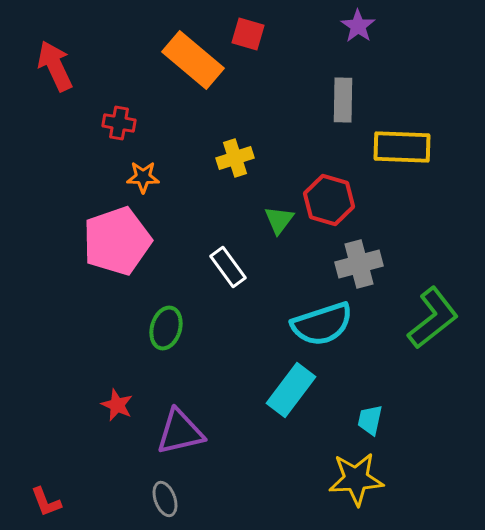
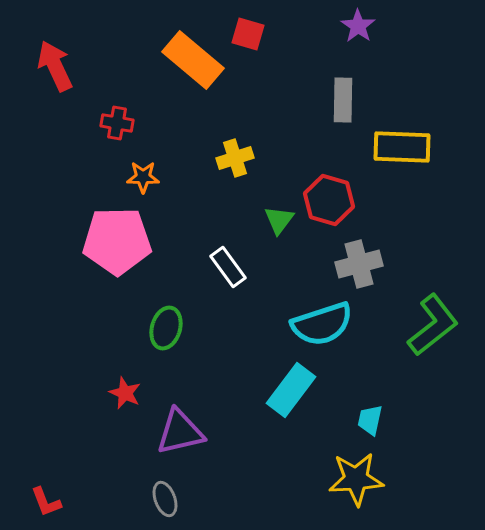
red cross: moved 2 px left
pink pentagon: rotated 18 degrees clockwise
green L-shape: moved 7 px down
red star: moved 8 px right, 12 px up
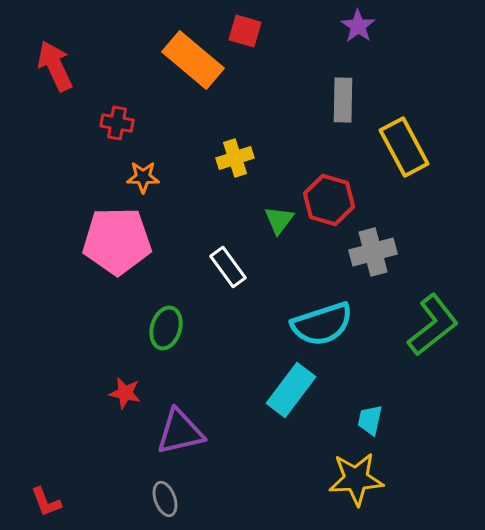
red square: moved 3 px left, 3 px up
yellow rectangle: moved 2 px right; rotated 60 degrees clockwise
gray cross: moved 14 px right, 12 px up
red star: rotated 12 degrees counterclockwise
